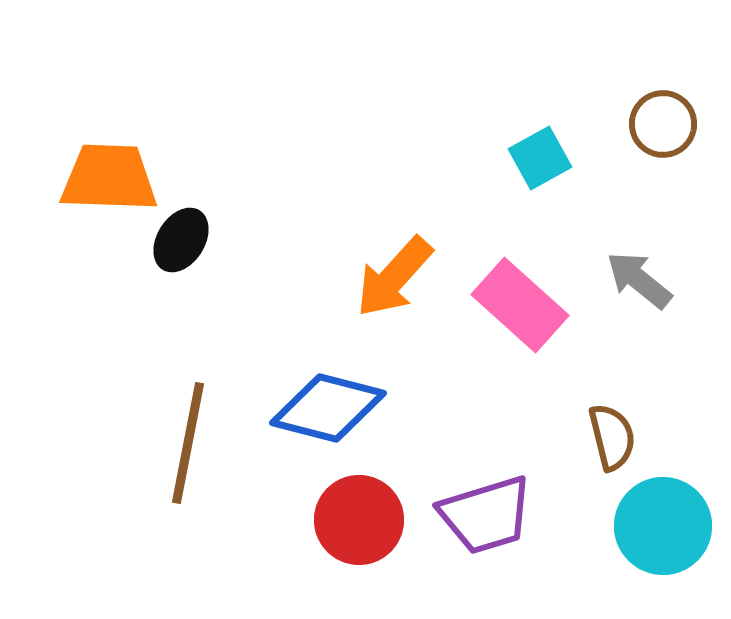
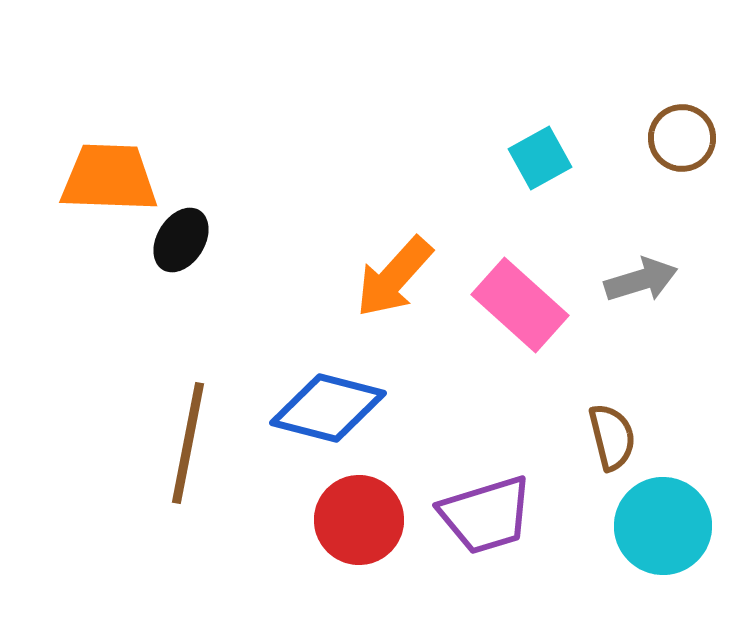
brown circle: moved 19 px right, 14 px down
gray arrow: moved 2 px right; rotated 124 degrees clockwise
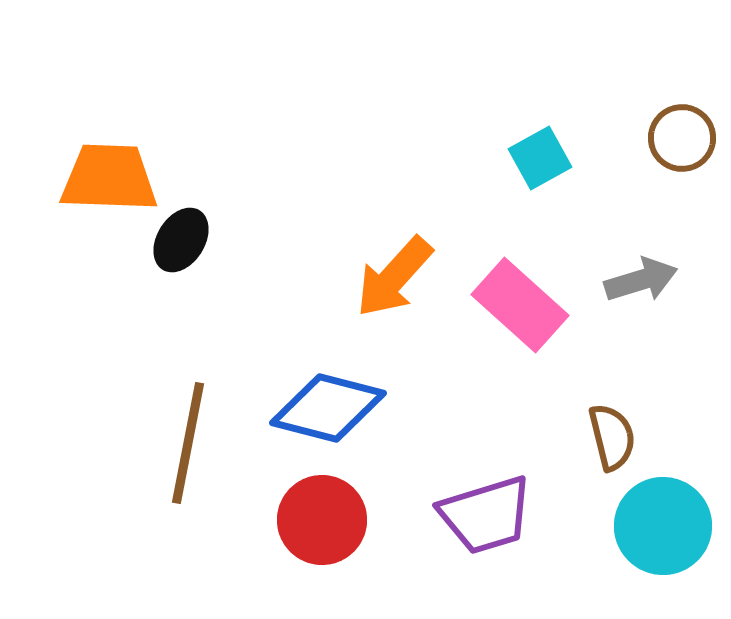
red circle: moved 37 px left
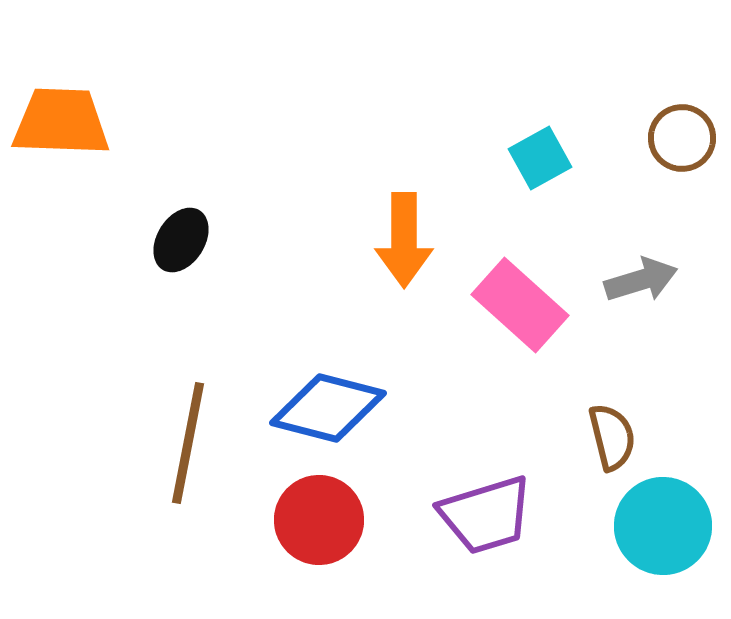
orange trapezoid: moved 48 px left, 56 px up
orange arrow: moved 10 px right, 37 px up; rotated 42 degrees counterclockwise
red circle: moved 3 px left
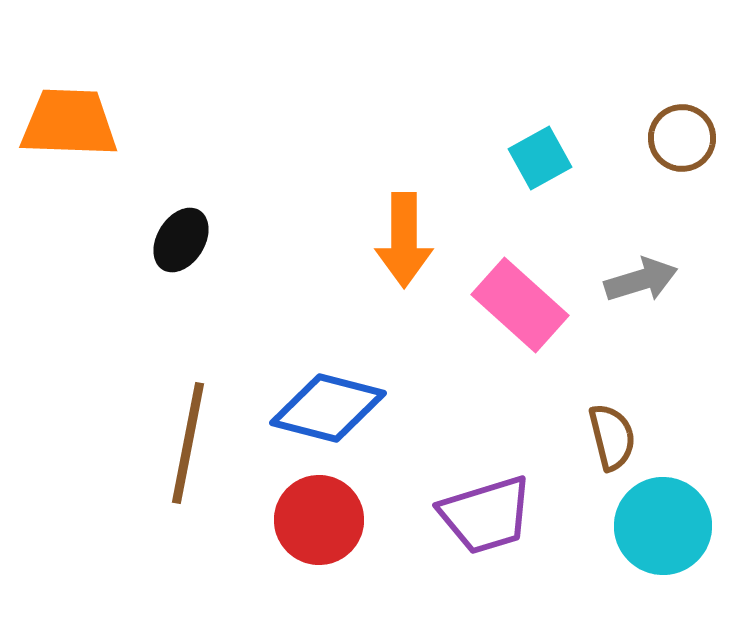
orange trapezoid: moved 8 px right, 1 px down
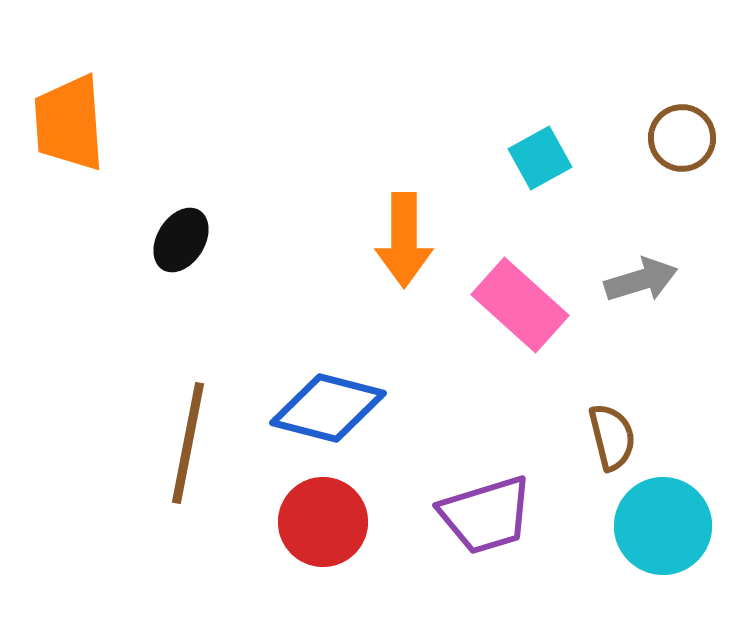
orange trapezoid: rotated 96 degrees counterclockwise
red circle: moved 4 px right, 2 px down
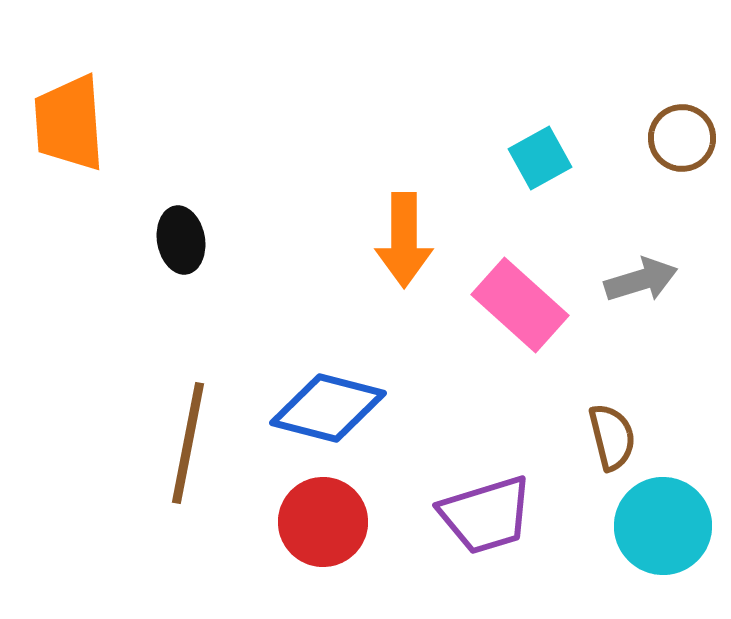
black ellipse: rotated 42 degrees counterclockwise
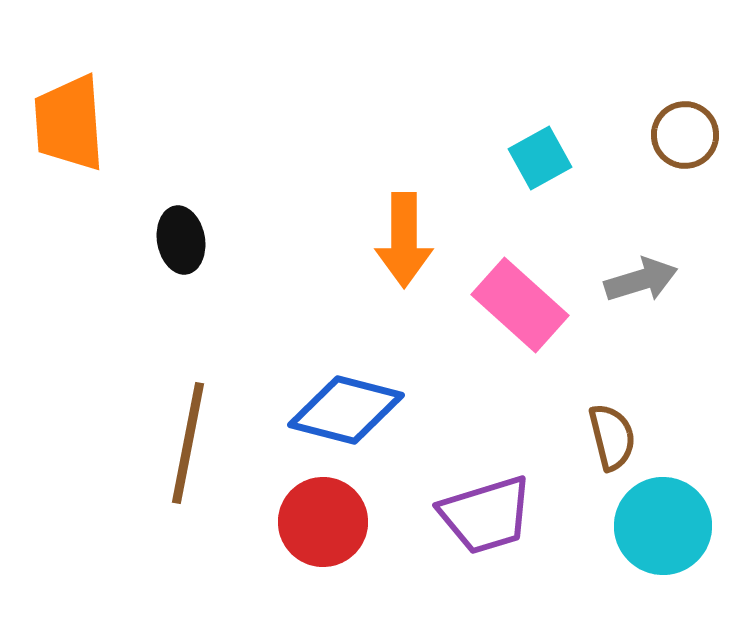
brown circle: moved 3 px right, 3 px up
blue diamond: moved 18 px right, 2 px down
